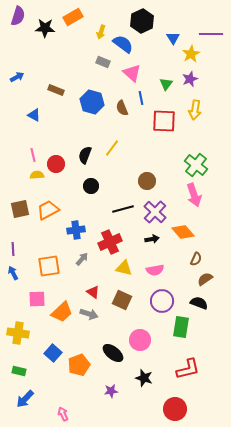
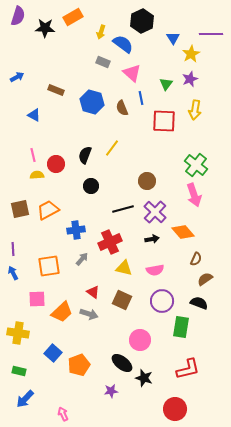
black ellipse at (113, 353): moved 9 px right, 10 px down
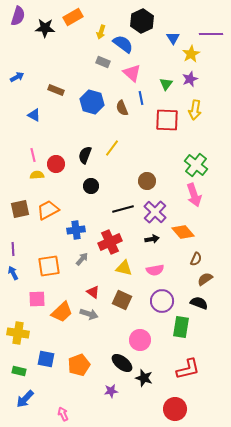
red square at (164, 121): moved 3 px right, 1 px up
blue square at (53, 353): moved 7 px left, 6 px down; rotated 30 degrees counterclockwise
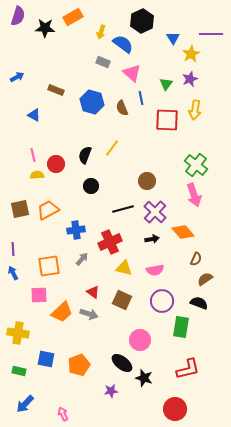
pink square at (37, 299): moved 2 px right, 4 px up
blue arrow at (25, 399): moved 5 px down
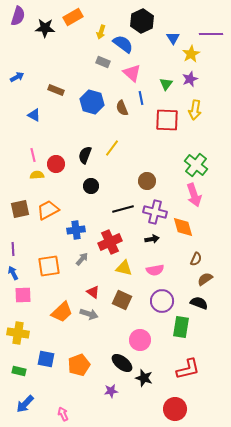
purple cross at (155, 212): rotated 30 degrees counterclockwise
orange diamond at (183, 232): moved 5 px up; rotated 25 degrees clockwise
pink square at (39, 295): moved 16 px left
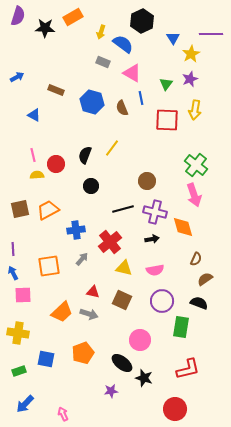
pink triangle at (132, 73): rotated 12 degrees counterclockwise
red cross at (110, 242): rotated 15 degrees counterclockwise
red triangle at (93, 292): rotated 24 degrees counterclockwise
orange pentagon at (79, 365): moved 4 px right, 12 px up
green rectangle at (19, 371): rotated 32 degrees counterclockwise
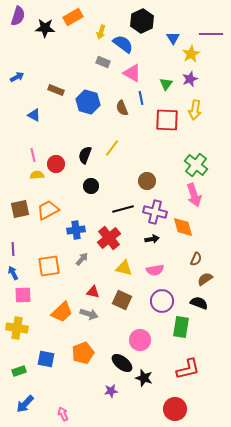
blue hexagon at (92, 102): moved 4 px left
red cross at (110, 242): moved 1 px left, 4 px up
yellow cross at (18, 333): moved 1 px left, 5 px up
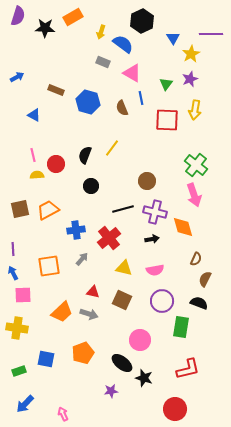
brown semicircle at (205, 279): rotated 28 degrees counterclockwise
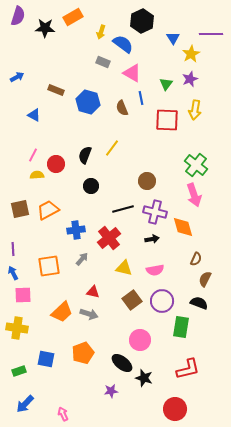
pink line at (33, 155): rotated 40 degrees clockwise
brown square at (122, 300): moved 10 px right; rotated 30 degrees clockwise
